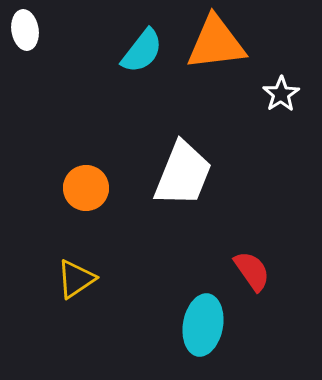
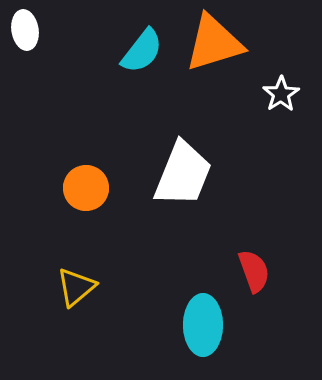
orange triangle: moved 2 px left; rotated 10 degrees counterclockwise
red semicircle: moved 2 px right; rotated 15 degrees clockwise
yellow triangle: moved 8 px down; rotated 6 degrees counterclockwise
cyan ellipse: rotated 10 degrees counterclockwise
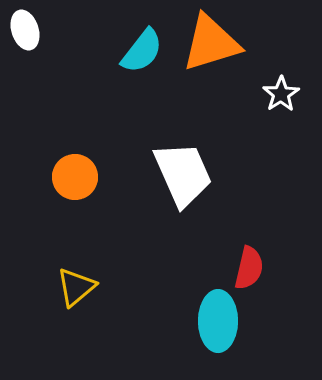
white ellipse: rotated 9 degrees counterclockwise
orange triangle: moved 3 px left
white trapezoid: rotated 46 degrees counterclockwise
orange circle: moved 11 px left, 11 px up
red semicircle: moved 5 px left, 3 px up; rotated 33 degrees clockwise
cyan ellipse: moved 15 px right, 4 px up
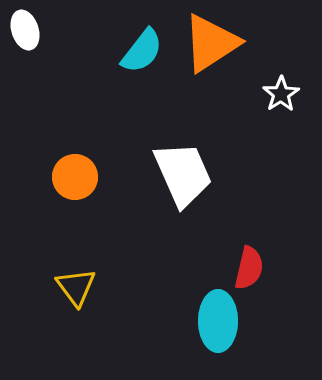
orange triangle: rotated 16 degrees counterclockwise
yellow triangle: rotated 27 degrees counterclockwise
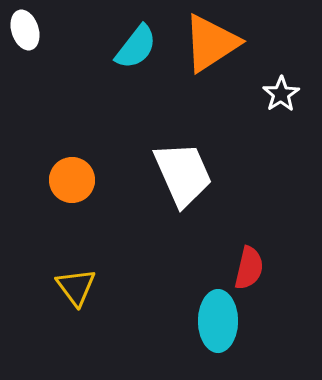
cyan semicircle: moved 6 px left, 4 px up
orange circle: moved 3 px left, 3 px down
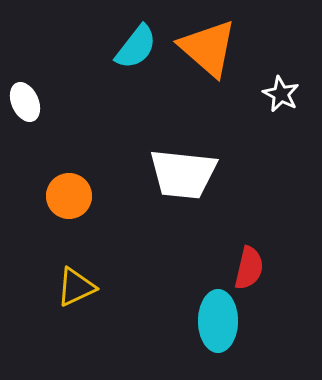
white ellipse: moved 72 px down; rotated 6 degrees counterclockwise
orange triangle: moved 3 px left, 5 px down; rotated 46 degrees counterclockwise
white star: rotated 12 degrees counterclockwise
white trapezoid: rotated 120 degrees clockwise
orange circle: moved 3 px left, 16 px down
yellow triangle: rotated 42 degrees clockwise
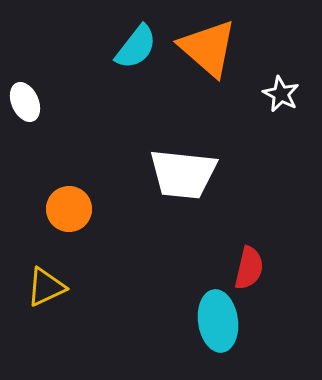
orange circle: moved 13 px down
yellow triangle: moved 30 px left
cyan ellipse: rotated 8 degrees counterclockwise
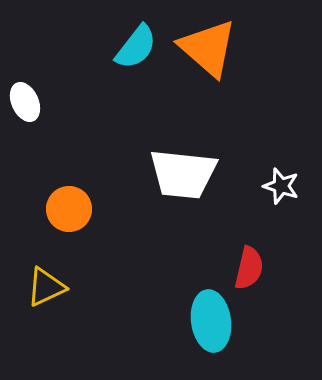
white star: moved 92 px down; rotated 9 degrees counterclockwise
cyan ellipse: moved 7 px left
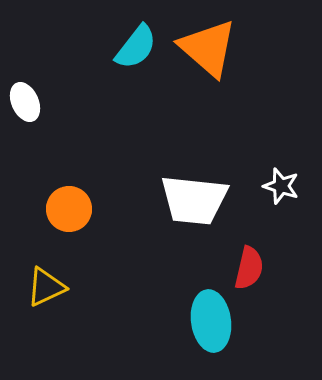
white trapezoid: moved 11 px right, 26 px down
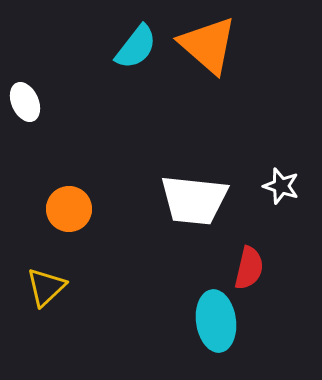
orange triangle: moved 3 px up
yellow triangle: rotated 18 degrees counterclockwise
cyan ellipse: moved 5 px right
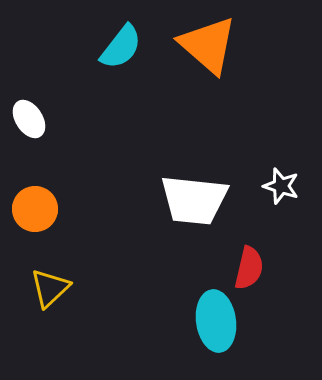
cyan semicircle: moved 15 px left
white ellipse: moved 4 px right, 17 px down; rotated 9 degrees counterclockwise
orange circle: moved 34 px left
yellow triangle: moved 4 px right, 1 px down
